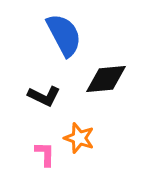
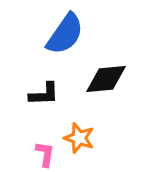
blue semicircle: moved 1 px right, 1 px up; rotated 63 degrees clockwise
black L-shape: moved 2 px up; rotated 28 degrees counterclockwise
pink L-shape: rotated 8 degrees clockwise
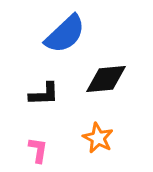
blue semicircle: rotated 12 degrees clockwise
orange star: moved 19 px right; rotated 8 degrees clockwise
pink L-shape: moved 7 px left, 4 px up
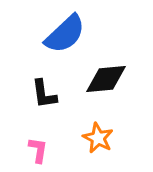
black L-shape: rotated 84 degrees clockwise
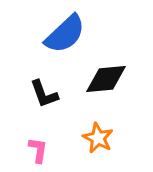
black L-shape: rotated 12 degrees counterclockwise
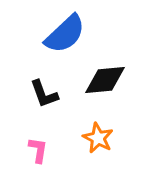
black diamond: moved 1 px left, 1 px down
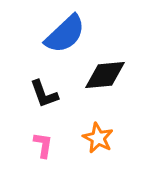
black diamond: moved 5 px up
pink L-shape: moved 5 px right, 5 px up
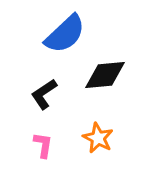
black L-shape: rotated 76 degrees clockwise
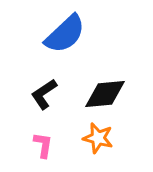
black diamond: moved 19 px down
orange star: rotated 12 degrees counterclockwise
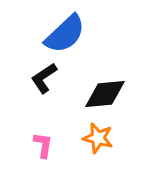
black L-shape: moved 16 px up
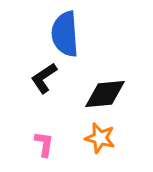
blue semicircle: rotated 129 degrees clockwise
orange star: moved 2 px right
pink L-shape: moved 1 px right, 1 px up
